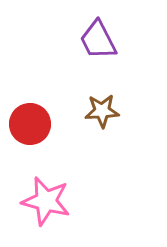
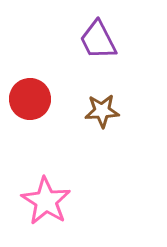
red circle: moved 25 px up
pink star: rotated 18 degrees clockwise
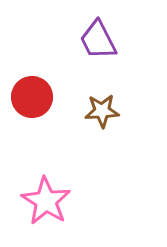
red circle: moved 2 px right, 2 px up
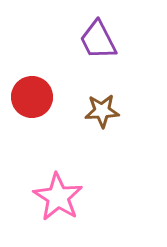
pink star: moved 12 px right, 4 px up
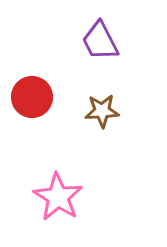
purple trapezoid: moved 2 px right, 1 px down
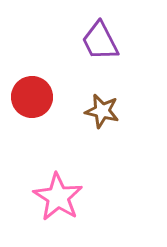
brown star: rotated 16 degrees clockwise
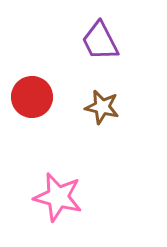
brown star: moved 4 px up
pink star: rotated 18 degrees counterclockwise
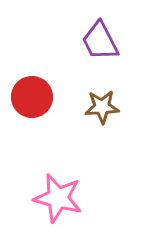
brown star: rotated 16 degrees counterclockwise
pink star: moved 1 px down
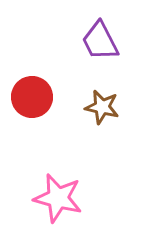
brown star: rotated 16 degrees clockwise
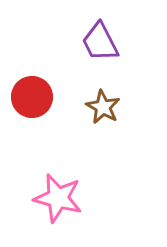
purple trapezoid: moved 1 px down
brown star: moved 1 px right; rotated 16 degrees clockwise
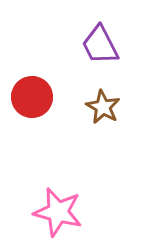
purple trapezoid: moved 3 px down
pink star: moved 14 px down
